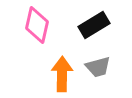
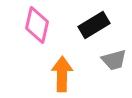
gray trapezoid: moved 16 px right, 7 px up
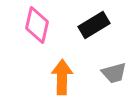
gray trapezoid: moved 13 px down
orange arrow: moved 3 px down
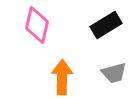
black rectangle: moved 12 px right
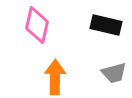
black rectangle: rotated 44 degrees clockwise
orange arrow: moved 7 px left
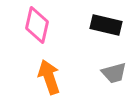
orange arrow: moved 6 px left; rotated 20 degrees counterclockwise
